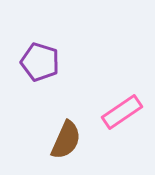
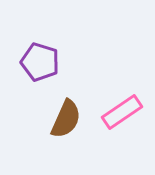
brown semicircle: moved 21 px up
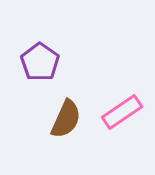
purple pentagon: rotated 18 degrees clockwise
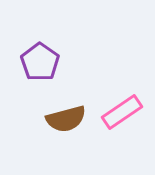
brown semicircle: rotated 51 degrees clockwise
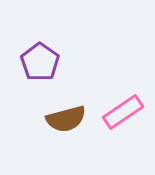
pink rectangle: moved 1 px right
